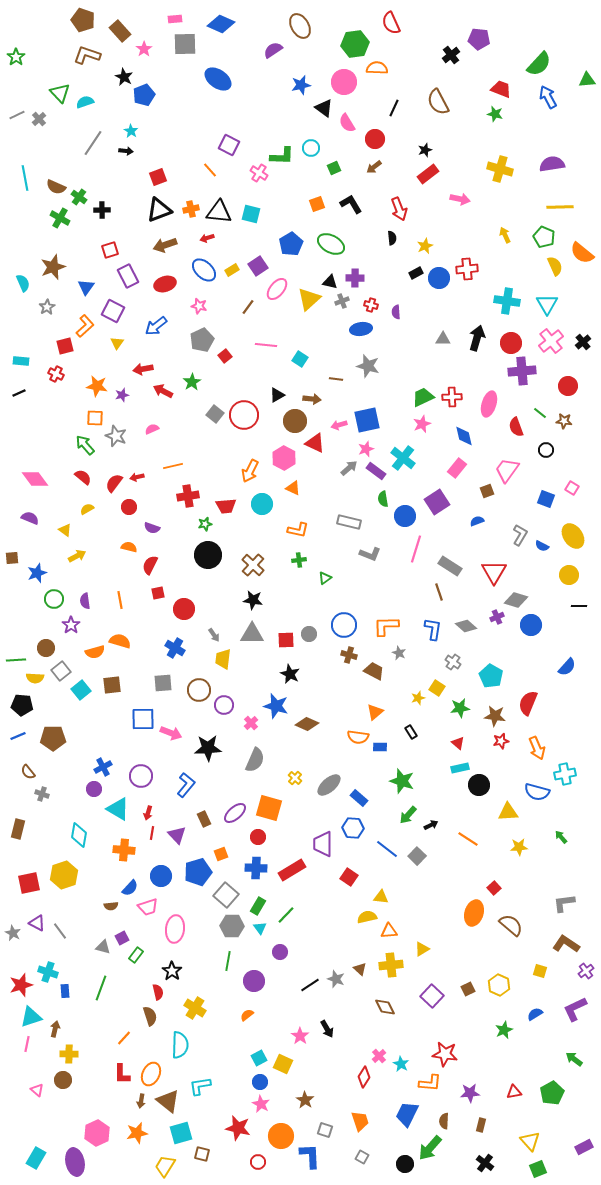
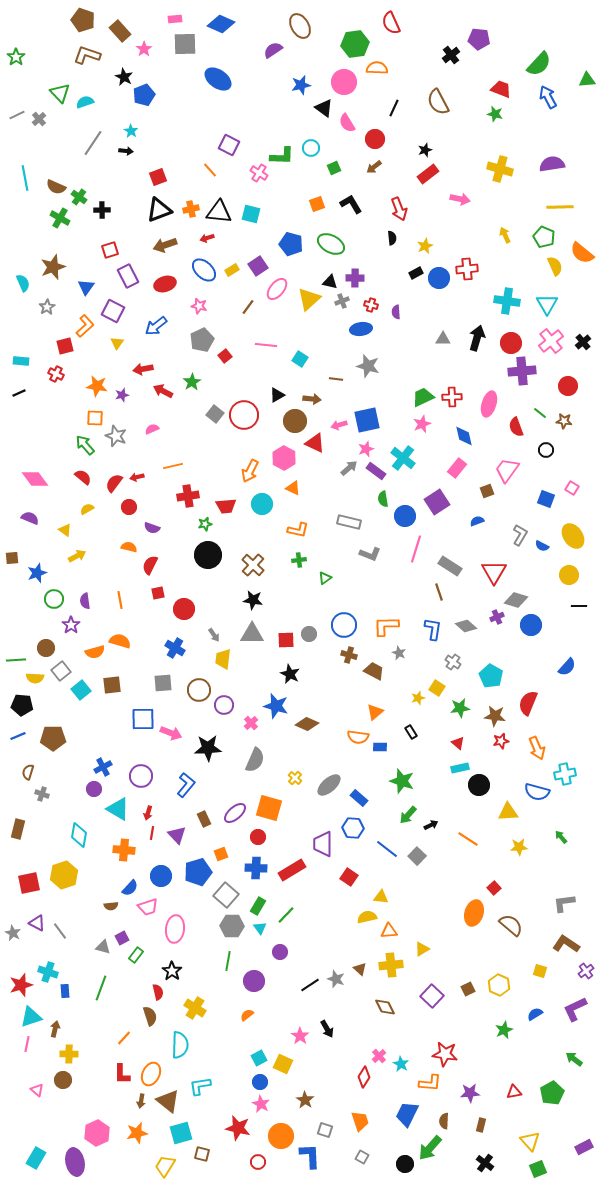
blue pentagon at (291, 244): rotated 25 degrees counterclockwise
brown semicircle at (28, 772): rotated 56 degrees clockwise
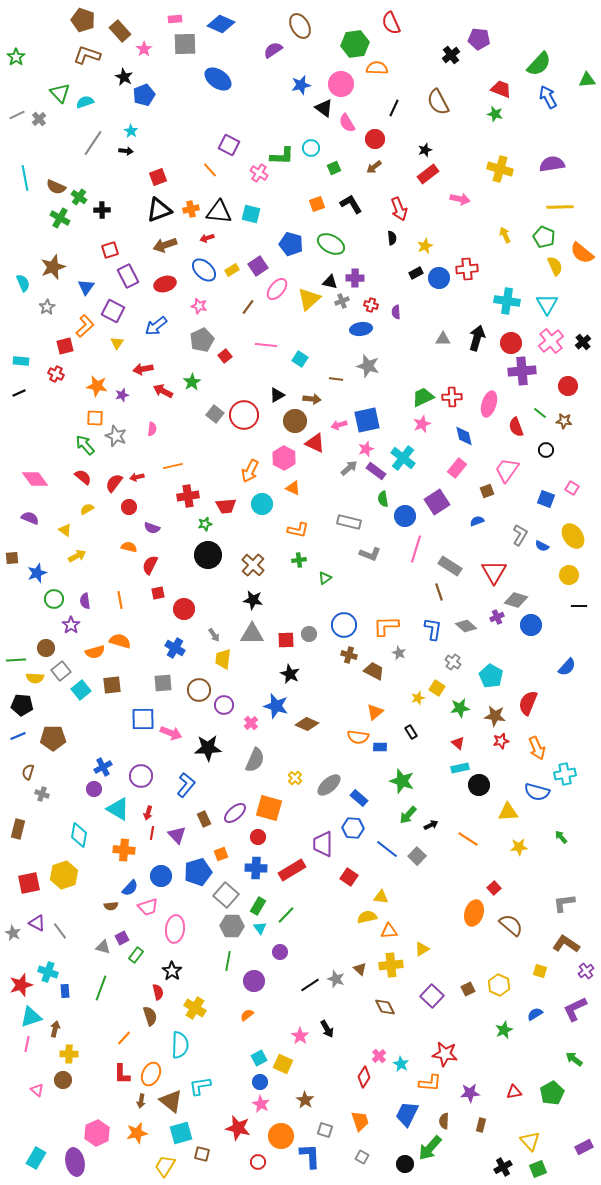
pink circle at (344, 82): moved 3 px left, 2 px down
pink semicircle at (152, 429): rotated 120 degrees clockwise
brown triangle at (168, 1101): moved 3 px right
black cross at (485, 1163): moved 18 px right, 4 px down; rotated 24 degrees clockwise
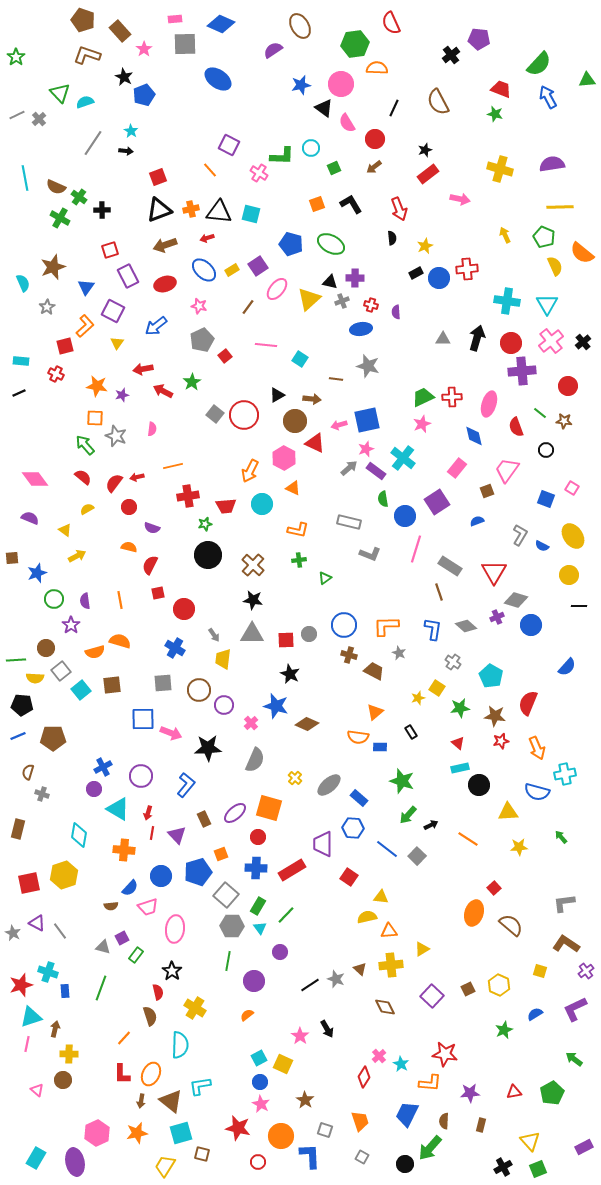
blue diamond at (464, 436): moved 10 px right
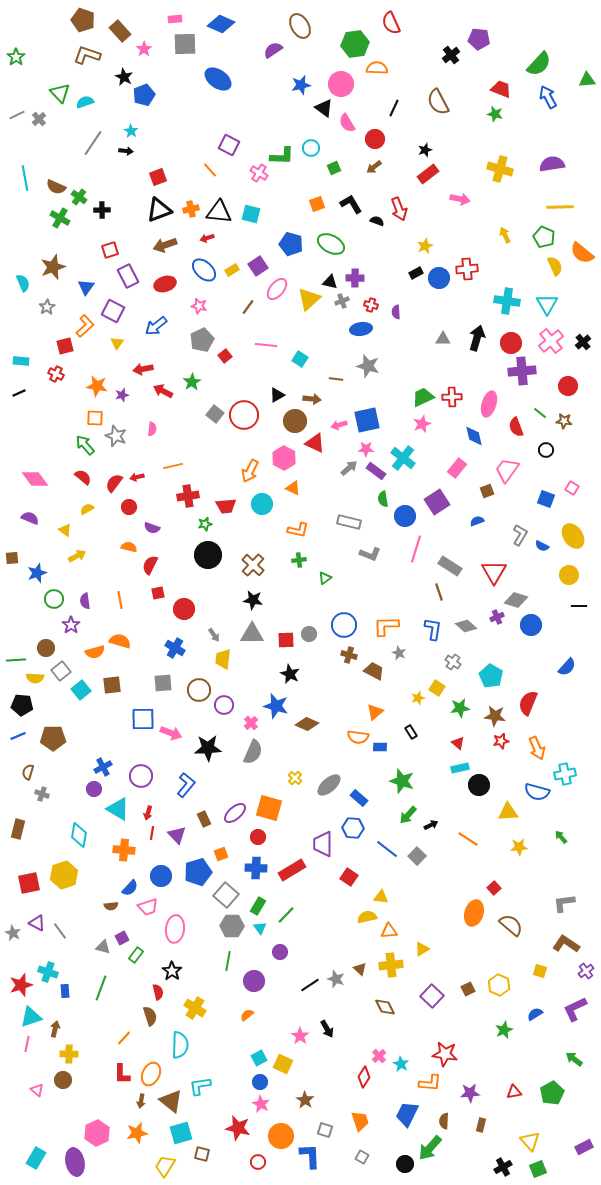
black semicircle at (392, 238): moved 15 px left, 17 px up; rotated 64 degrees counterclockwise
pink star at (366, 449): rotated 21 degrees clockwise
gray semicircle at (255, 760): moved 2 px left, 8 px up
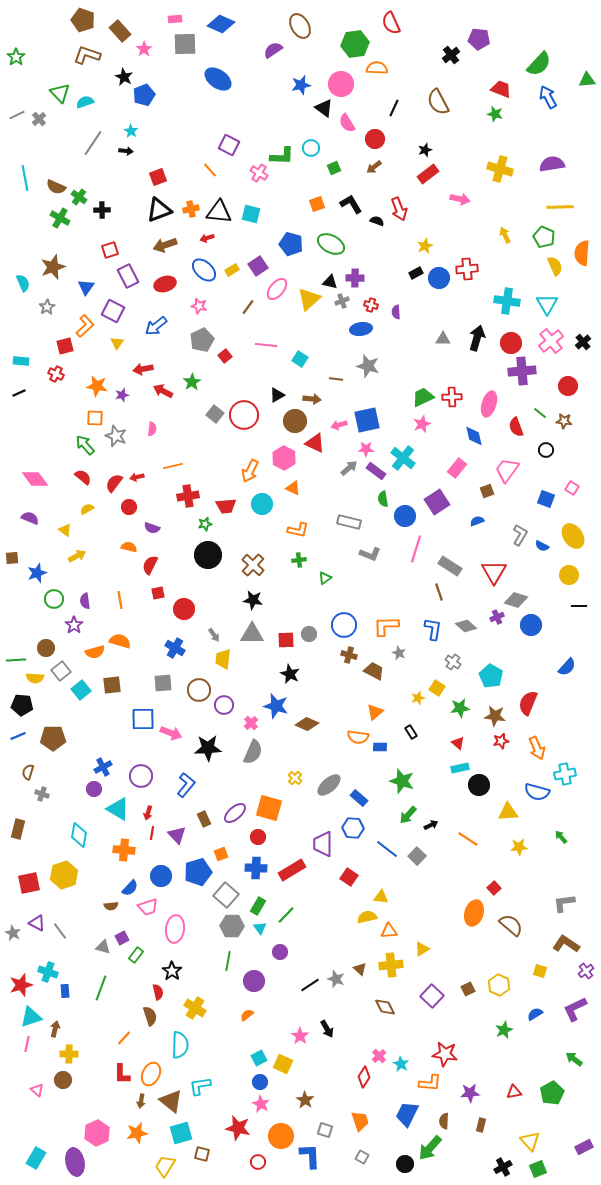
orange semicircle at (582, 253): rotated 55 degrees clockwise
purple star at (71, 625): moved 3 px right
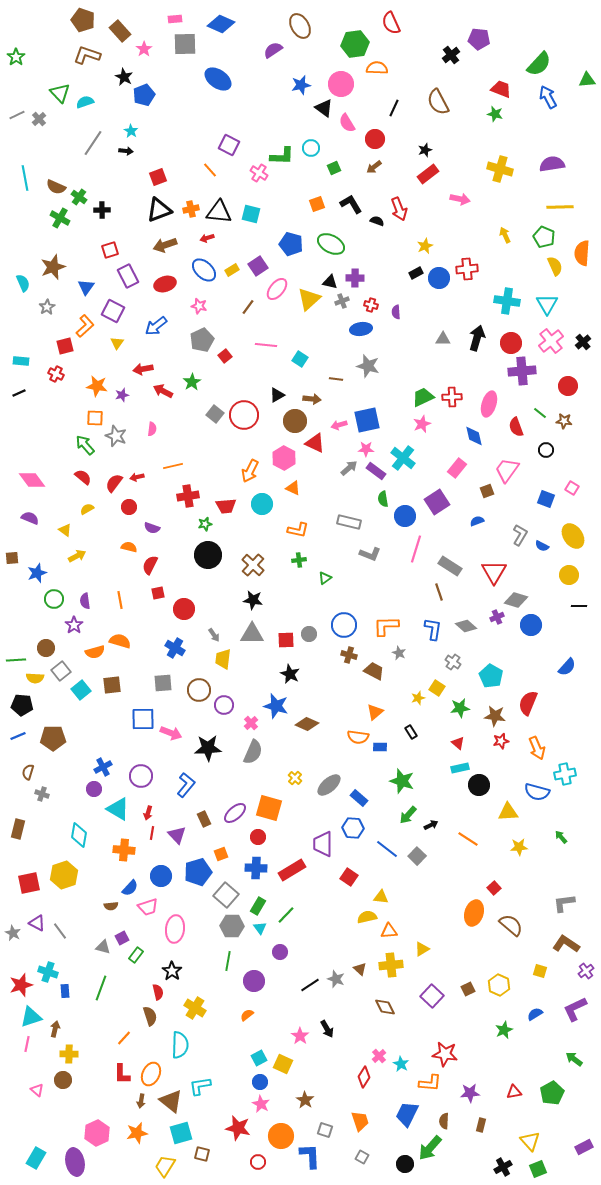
pink diamond at (35, 479): moved 3 px left, 1 px down
